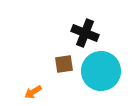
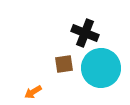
cyan circle: moved 3 px up
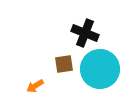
cyan circle: moved 1 px left, 1 px down
orange arrow: moved 2 px right, 6 px up
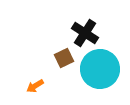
black cross: rotated 12 degrees clockwise
brown square: moved 6 px up; rotated 18 degrees counterclockwise
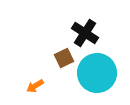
cyan circle: moved 3 px left, 4 px down
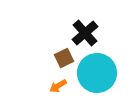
black cross: rotated 16 degrees clockwise
orange arrow: moved 23 px right
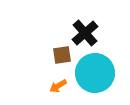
brown square: moved 2 px left, 3 px up; rotated 18 degrees clockwise
cyan circle: moved 2 px left
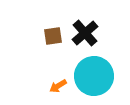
brown square: moved 9 px left, 19 px up
cyan circle: moved 1 px left, 3 px down
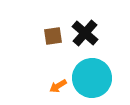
black cross: rotated 8 degrees counterclockwise
cyan circle: moved 2 px left, 2 px down
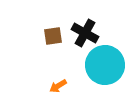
black cross: rotated 12 degrees counterclockwise
cyan circle: moved 13 px right, 13 px up
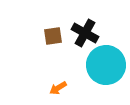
cyan circle: moved 1 px right
orange arrow: moved 2 px down
